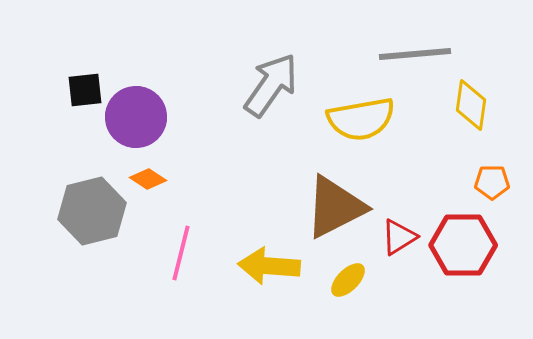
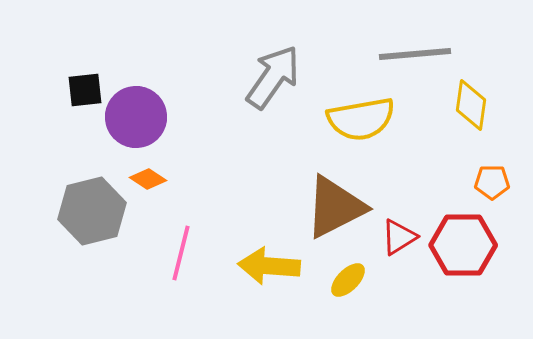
gray arrow: moved 2 px right, 8 px up
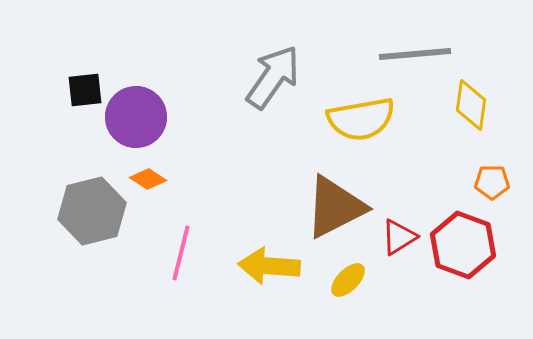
red hexagon: rotated 20 degrees clockwise
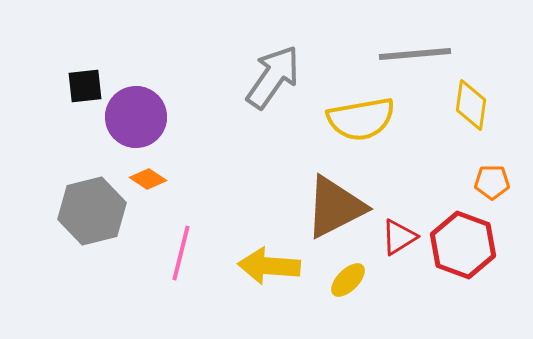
black square: moved 4 px up
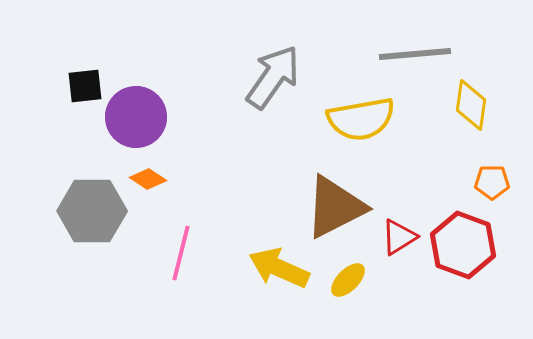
gray hexagon: rotated 14 degrees clockwise
yellow arrow: moved 10 px right, 2 px down; rotated 20 degrees clockwise
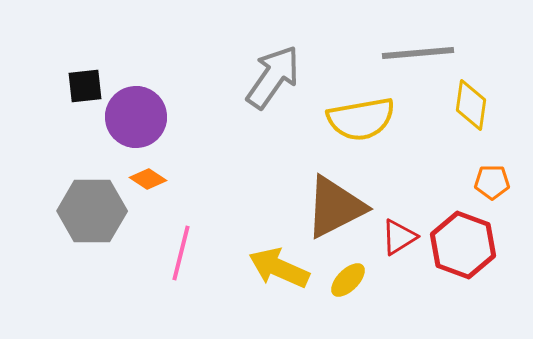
gray line: moved 3 px right, 1 px up
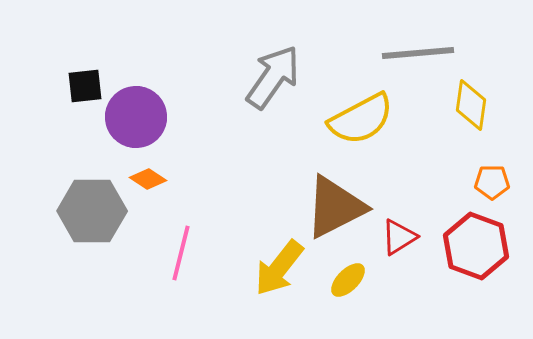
yellow semicircle: rotated 18 degrees counterclockwise
red hexagon: moved 13 px right, 1 px down
yellow arrow: rotated 76 degrees counterclockwise
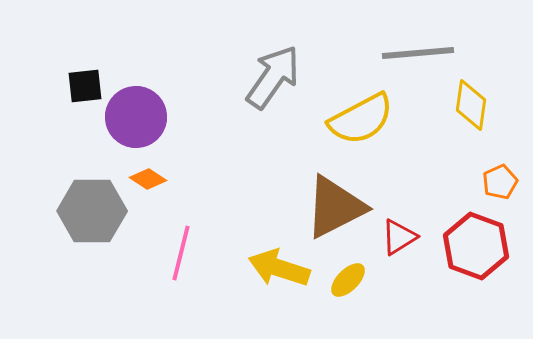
orange pentagon: moved 8 px right; rotated 24 degrees counterclockwise
yellow arrow: rotated 70 degrees clockwise
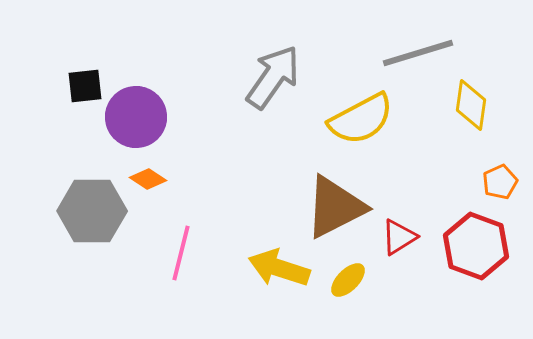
gray line: rotated 12 degrees counterclockwise
